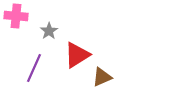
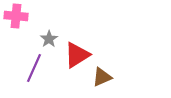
gray star: moved 8 px down
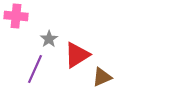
purple line: moved 1 px right, 1 px down
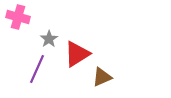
pink cross: moved 2 px right, 1 px down; rotated 10 degrees clockwise
red triangle: moved 1 px up
purple line: moved 2 px right
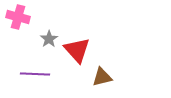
red triangle: moved 4 px up; rotated 40 degrees counterclockwise
purple line: moved 2 px left, 5 px down; rotated 68 degrees clockwise
brown triangle: rotated 10 degrees clockwise
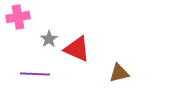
pink cross: rotated 25 degrees counterclockwise
red triangle: moved 1 px up; rotated 24 degrees counterclockwise
brown triangle: moved 17 px right, 4 px up
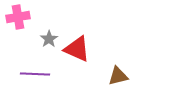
brown triangle: moved 1 px left, 3 px down
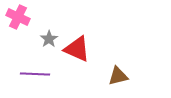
pink cross: rotated 35 degrees clockwise
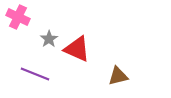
purple line: rotated 20 degrees clockwise
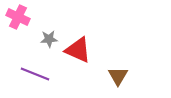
gray star: rotated 30 degrees clockwise
red triangle: moved 1 px right, 1 px down
brown triangle: rotated 45 degrees counterclockwise
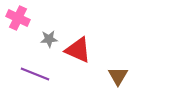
pink cross: moved 1 px down
